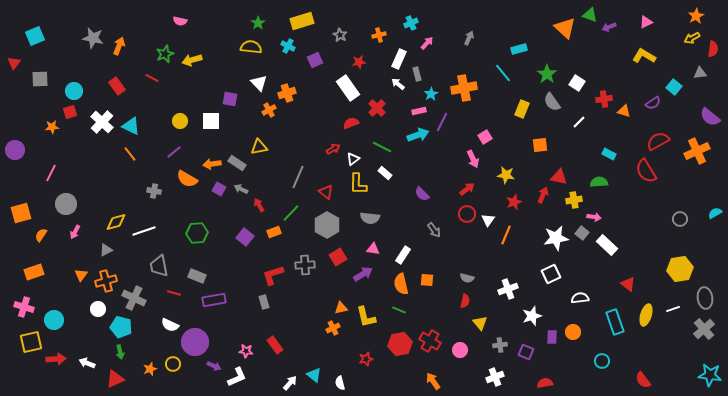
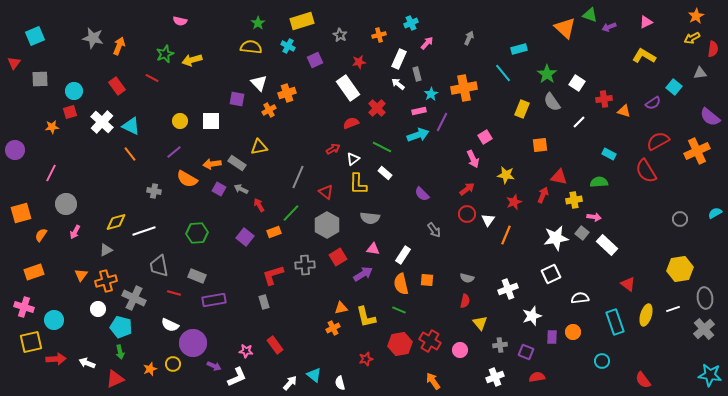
purple square at (230, 99): moved 7 px right
purple circle at (195, 342): moved 2 px left, 1 px down
red semicircle at (545, 383): moved 8 px left, 6 px up
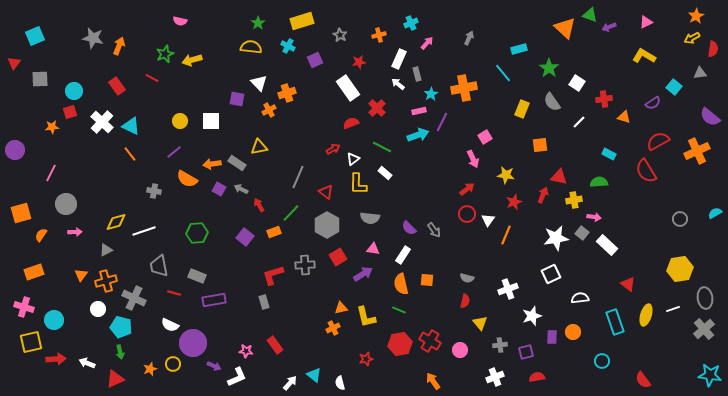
green star at (547, 74): moved 2 px right, 6 px up
orange triangle at (624, 111): moved 6 px down
purple semicircle at (422, 194): moved 13 px left, 34 px down
pink arrow at (75, 232): rotated 120 degrees counterclockwise
purple square at (526, 352): rotated 35 degrees counterclockwise
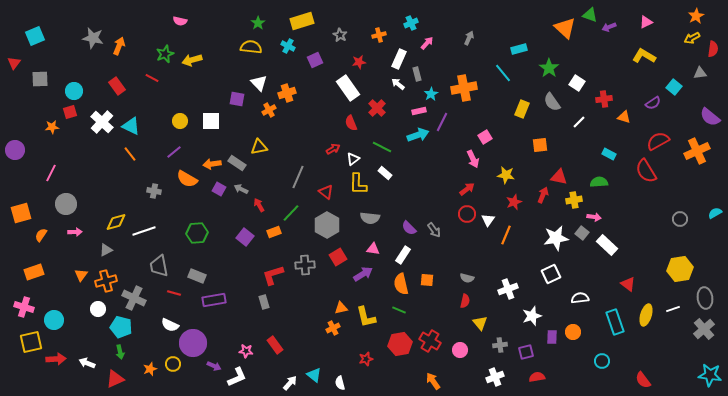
red semicircle at (351, 123): rotated 91 degrees counterclockwise
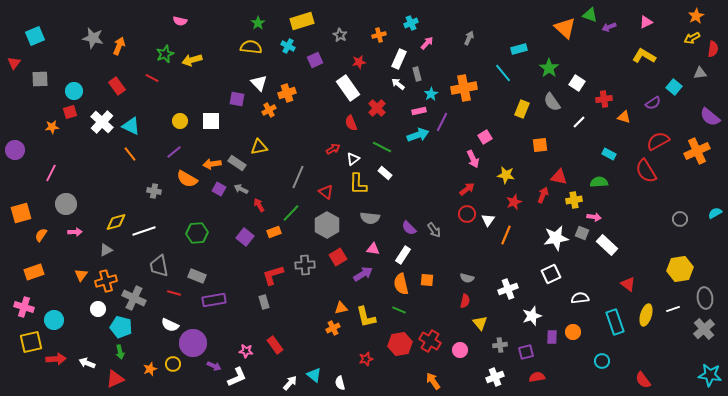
gray square at (582, 233): rotated 16 degrees counterclockwise
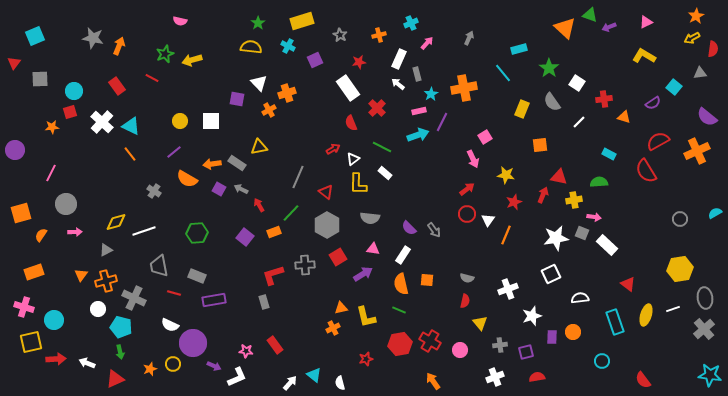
purple semicircle at (710, 117): moved 3 px left
gray cross at (154, 191): rotated 24 degrees clockwise
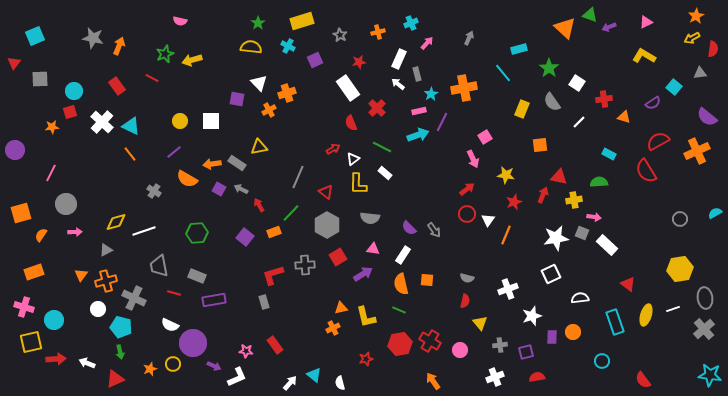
orange cross at (379, 35): moved 1 px left, 3 px up
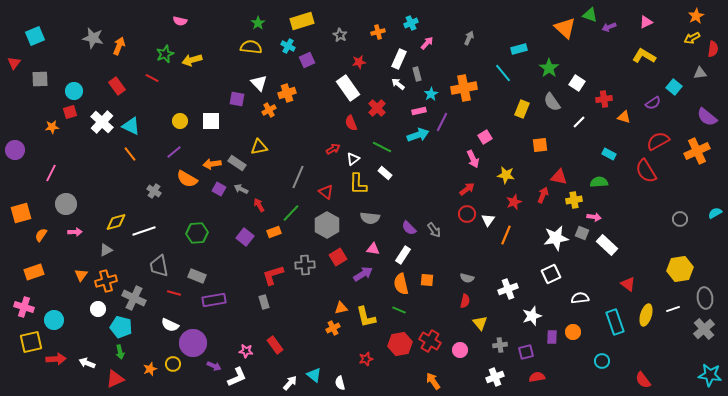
purple square at (315, 60): moved 8 px left
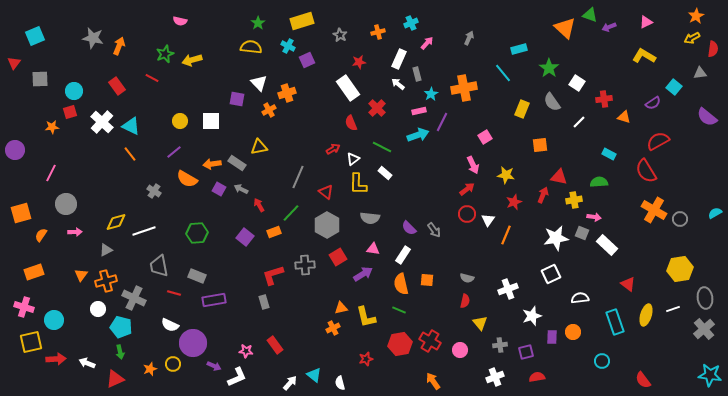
orange cross at (697, 151): moved 43 px left, 59 px down; rotated 35 degrees counterclockwise
pink arrow at (473, 159): moved 6 px down
